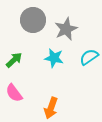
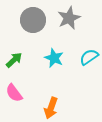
gray star: moved 3 px right, 11 px up
cyan star: rotated 12 degrees clockwise
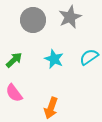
gray star: moved 1 px right, 1 px up
cyan star: moved 1 px down
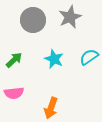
pink semicircle: rotated 60 degrees counterclockwise
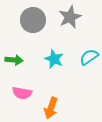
green arrow: rotated 48 degrees clockwise
pink semicircle: moved 8 px right; rotated 18 degrees clockwise
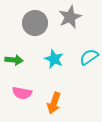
gray circle: moved 2 px right, 3 px down
orange arrow: moved 3 px right, 5 px up
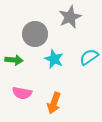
gray circle: moved 11 px down
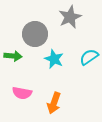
green arrow: moved 1 px left, 4 px up
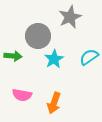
gray circle: moved 3 px right, 2 px down
cyan star: rotated 18 degrees clockwise
pink semicircle: moved 2 px down
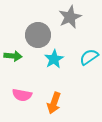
gray circle: moved 1 px up
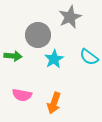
cyan semicircle: rotated 108 degrees counterclockwise
